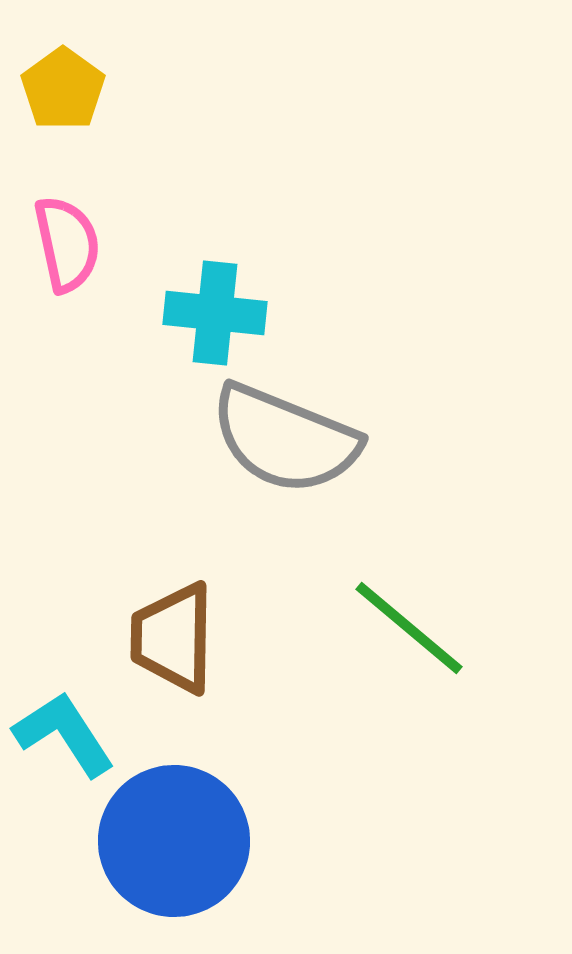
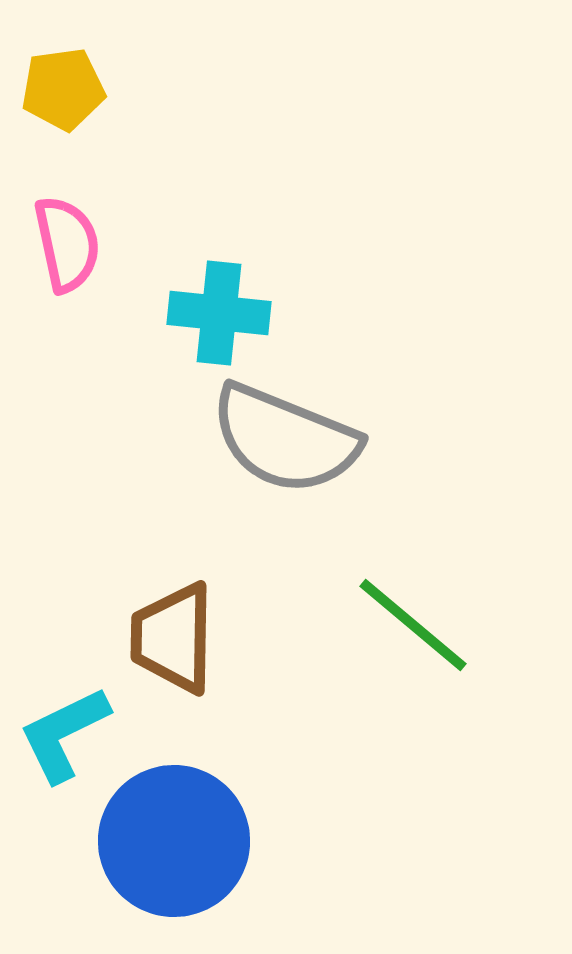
yellow pentagon: rotated 28 degrees clockwise
cyan cross: moved 4 px right
green line: moved 4 px right, 3 px up
cyan L-shape: rotated 83 degrees counterclockwise
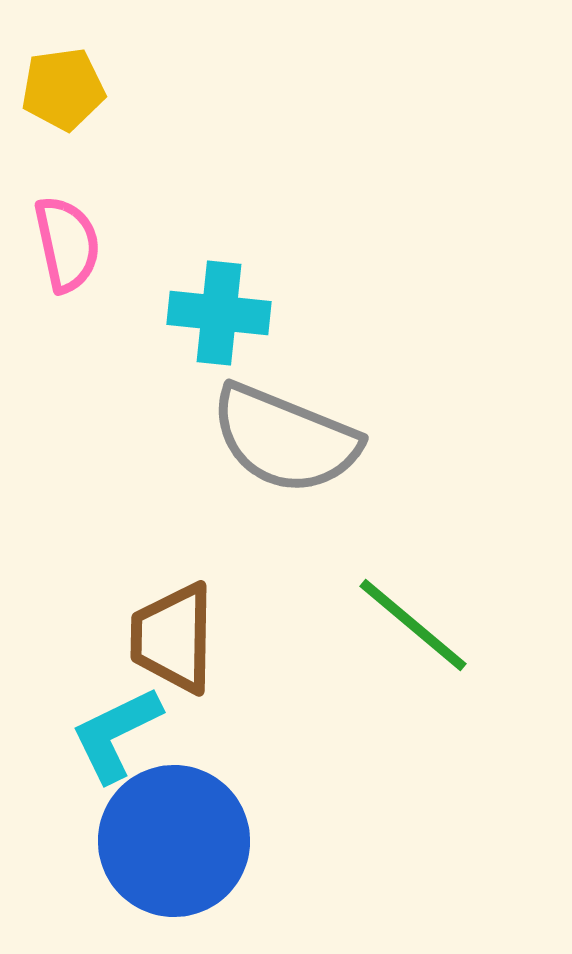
cyan L-shape: moved 52 px right
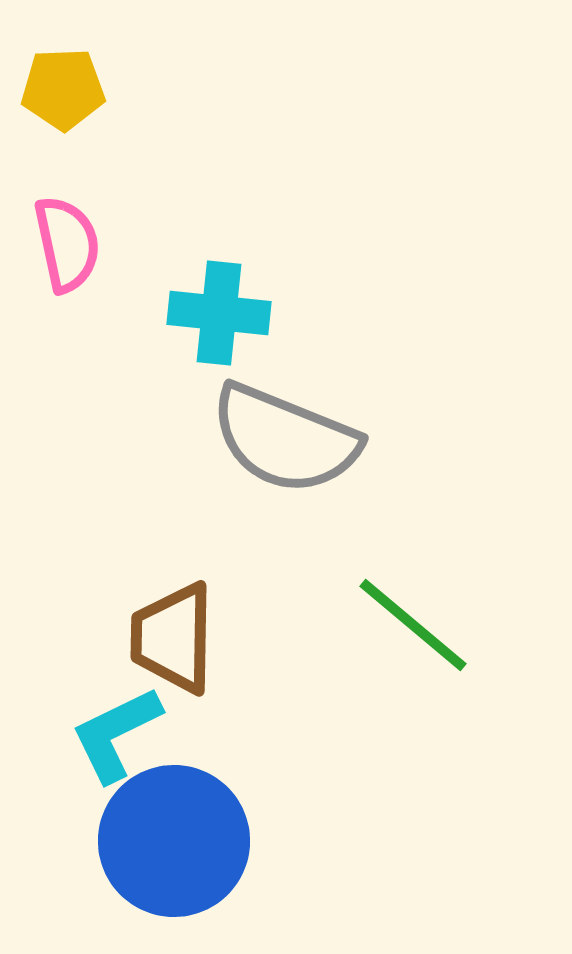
yellow pentagon: rotated 6 degrees clockwise
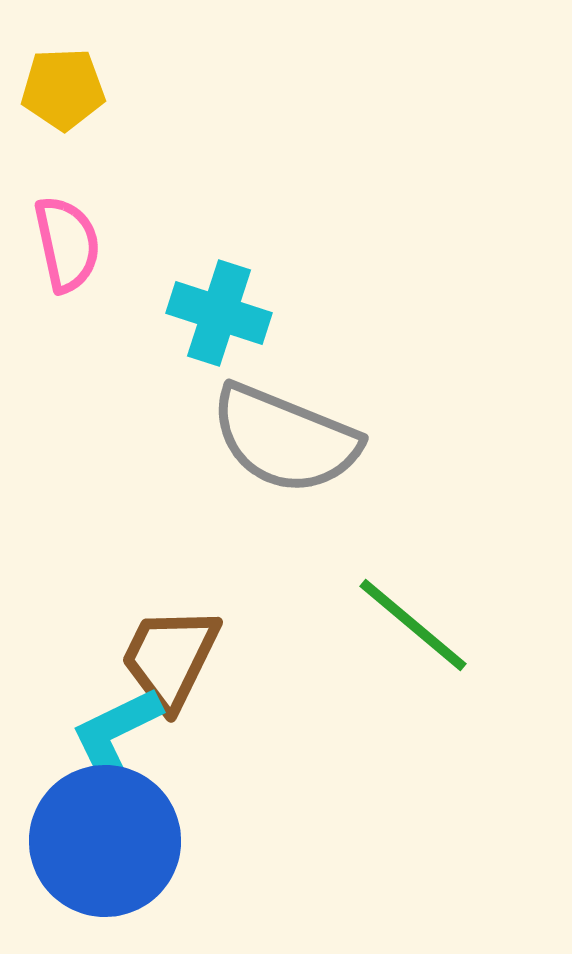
cyan cross: rotated 12 degrees clockwise
brown trapezoid: moved 3 px left, 20 px down; rotated 25 degrees clockwise
blue circle: moved 69 px left
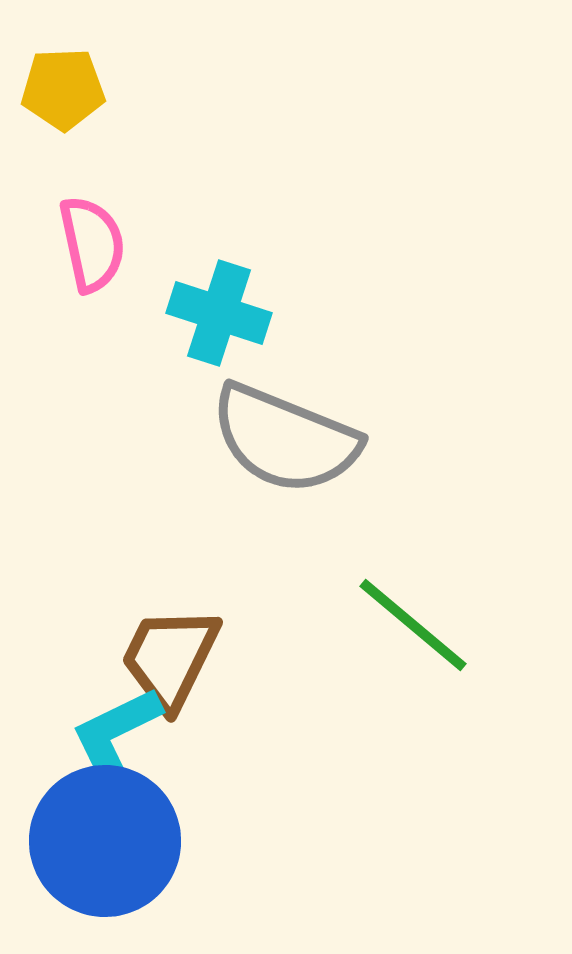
pink semicircle: moved 25 px right
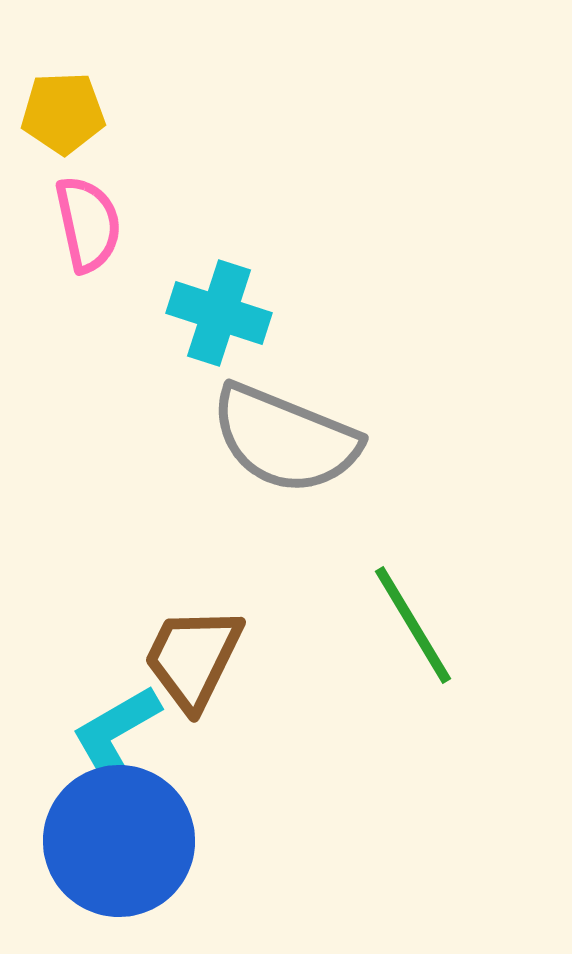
yellow pentagon: moved 24 px down
pink semicircle: moved 4 px left, 20 px up
green line: rotated 19 degrees clockwise
brown trapezoid: moved 23 px right
cyan L-shape: rotated 4 degrees counterclockwise
blue circle: moved 14 px right
